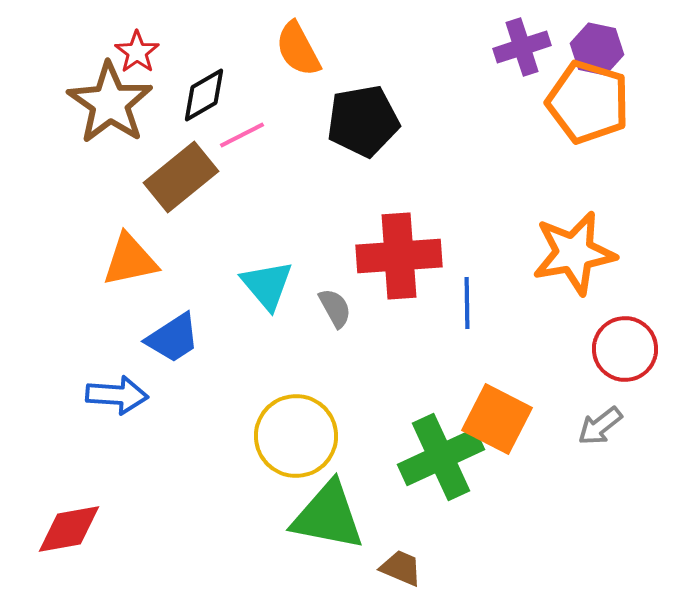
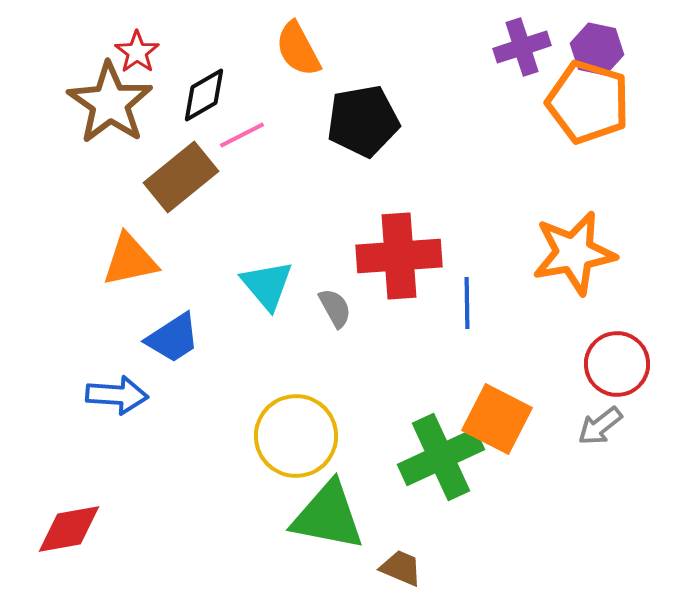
red circle: moved 8 px left, 15 px down
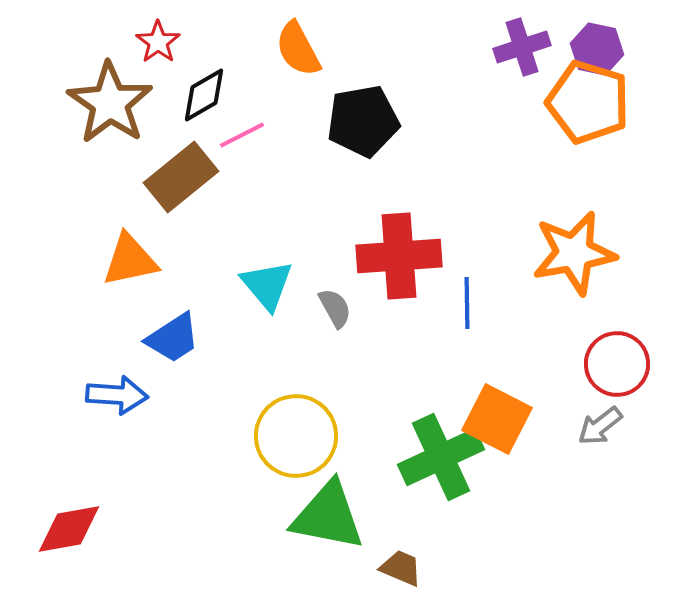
red star: moved 21 px right, 10 px up
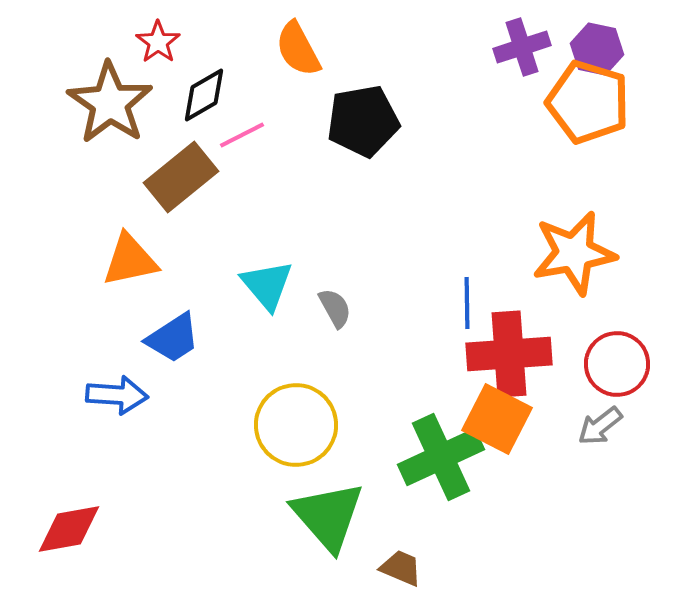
red cross: moved 110 px right, 98 px down
yellow circle: moved 11 px up
green triangle: rotated 38 degrees clockwise
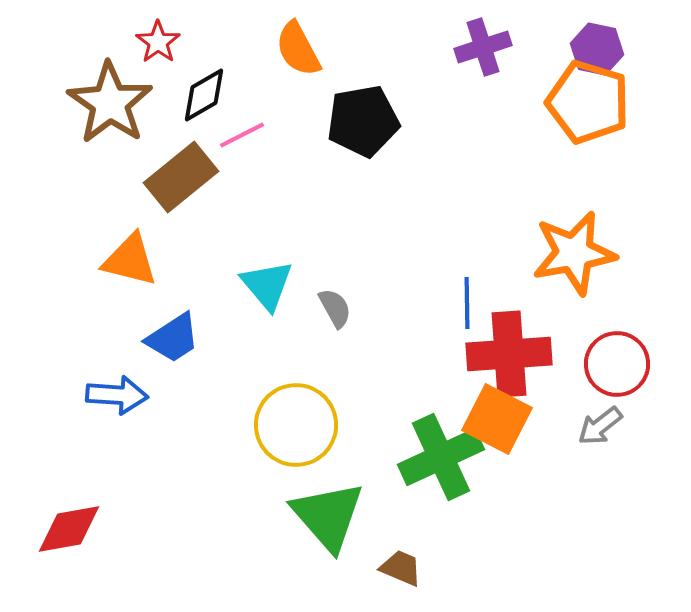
purple cross: moved 39 px left
orange triangle: rotated 26 degrees clockwise
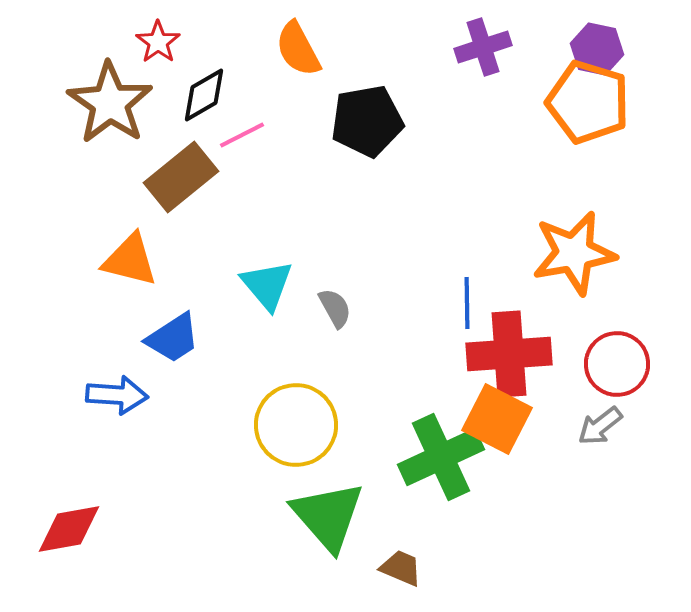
black pentagon: moved 4 px right
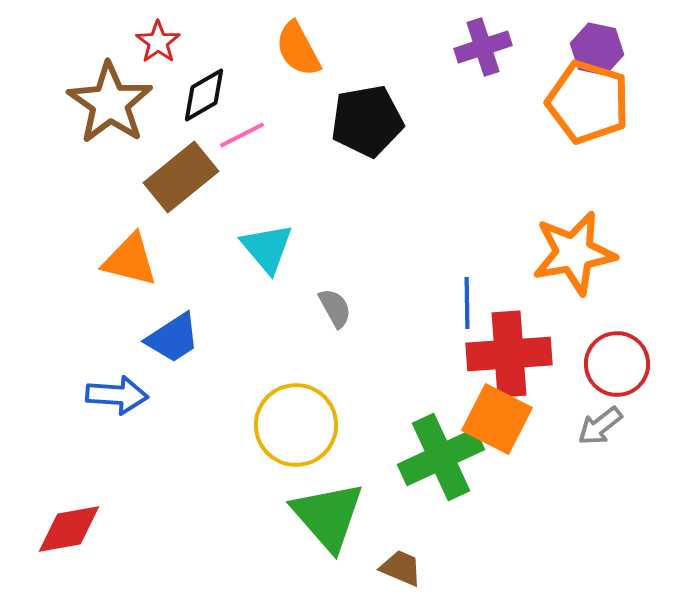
cyan triangle: moved 37 px up
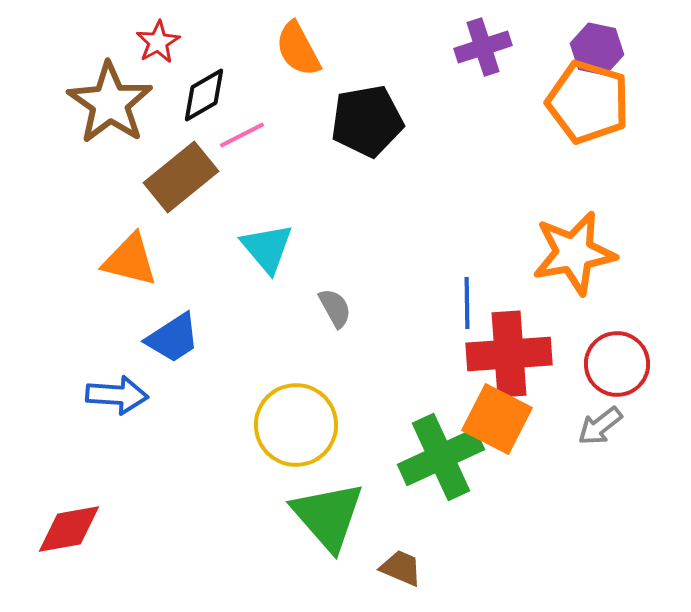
red star: rotated 6 degrees clockwise
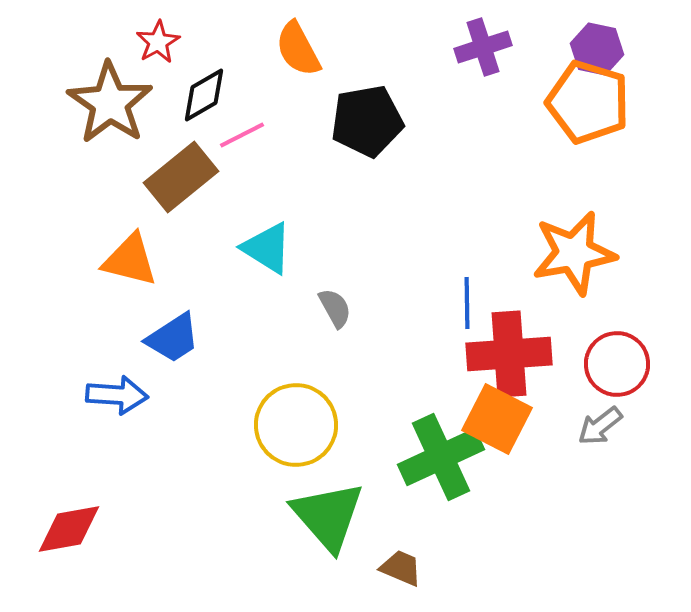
cyan triangle: rotated 18 degrees counterclockwise
